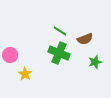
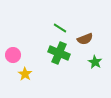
green line: moved 3 px up
pink circle: moved 3 px right
green star: rotated 24 degrees counterclockwise
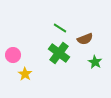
green cross: rotated 15 degrees clockwise
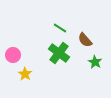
brown semicircle: moved 1 px down; rotated 70 degrees clockwise
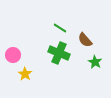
green cross: rotated 15 degrees counterclockwise
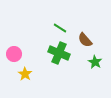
pink circle: moved 1 px right, 1 px up
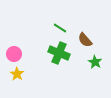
yellow star: moved 8 px left
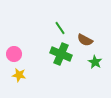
green line: rotated 24 degrees clockwise
brown semicircle: rotated 21 degrees counterclockwise
green cross: moved 2 px right, 1 px down
yellow star: moved 2 px right, 1 px down; rotated 24 degrees counterclockwise
